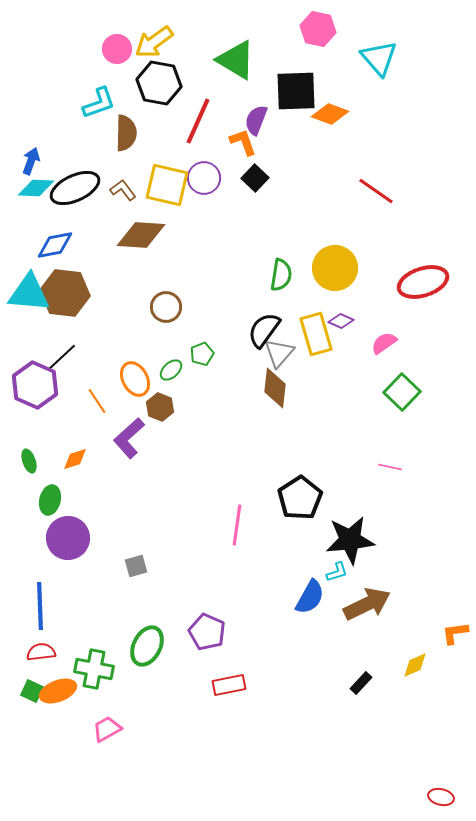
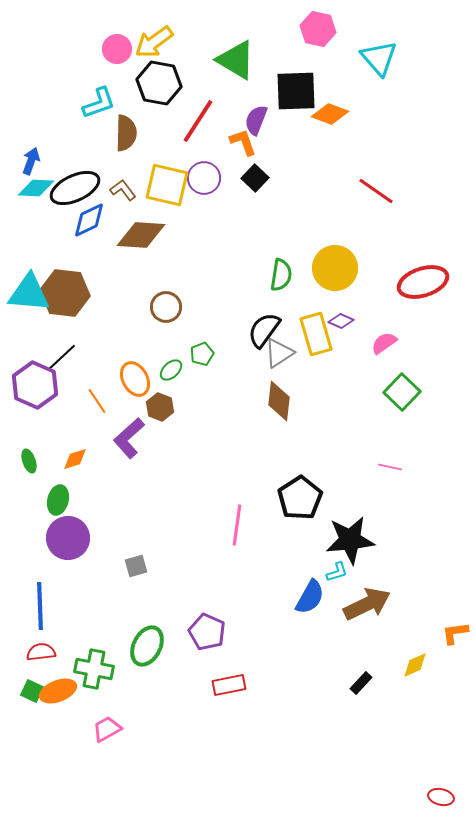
red line at (198, 121): rotated 9 degrees clockwise
blue diamond at (55, 245): moved 34 px right, 25 px up; rotated 15 degrees counterclockwise
gray triangle at (279, 353): rotated 16 degrees clockwise
brown diamond at (275, 388): moved 4 px right, 13 px down
green ellipse at (50, 500): moved 8 px right
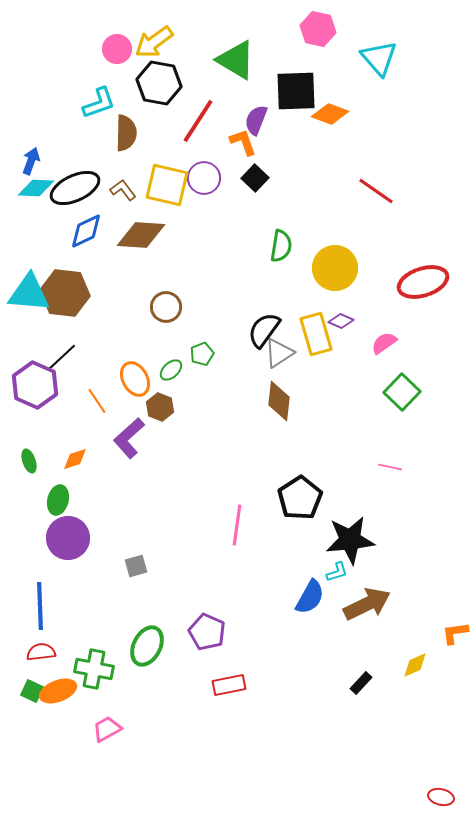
blue diamond at (89, 220): moved 3 px left, 11 px down
green semicircle at (281, 275): moved 29 px up
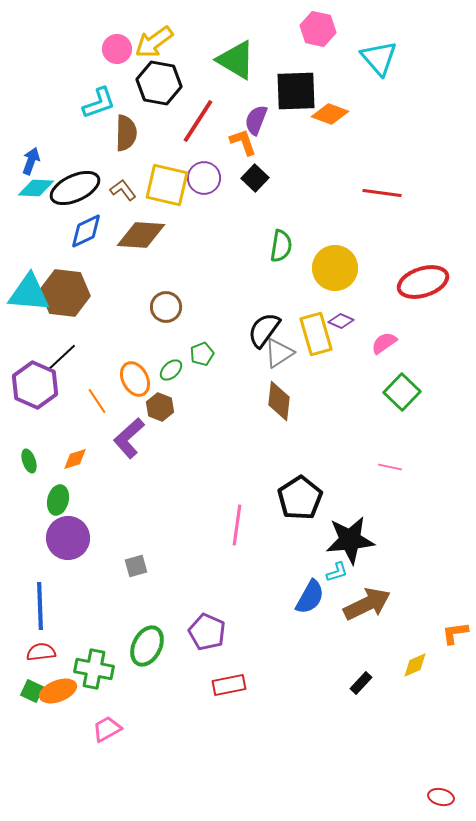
red line at (376, 191): moved 6 px right, 2 px down; rotated 27 degrees counterclockwise
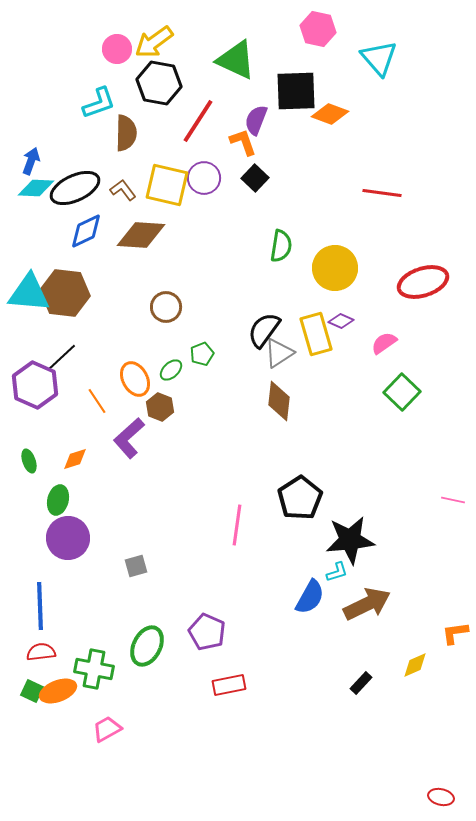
green triangle at (236, 60): rotated 6 degrees counterclockwise
pink line at (390, 467): moved 63 px right, 33 px down
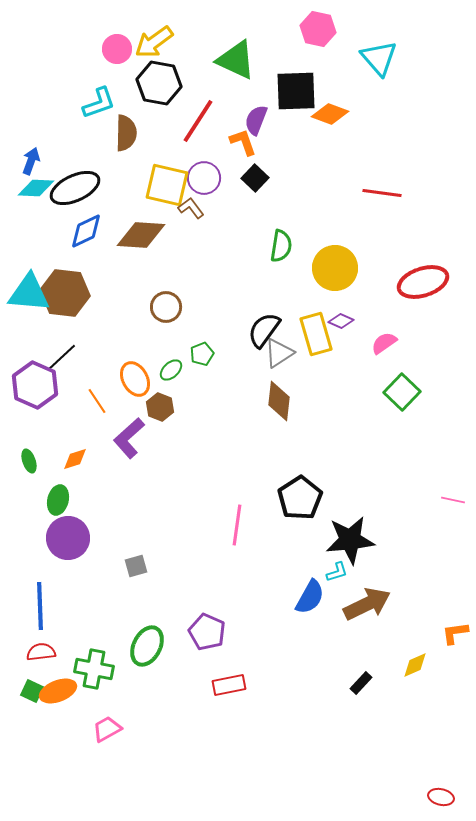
brown L-shape at (123, 190): moved 68 px right, 18 px down
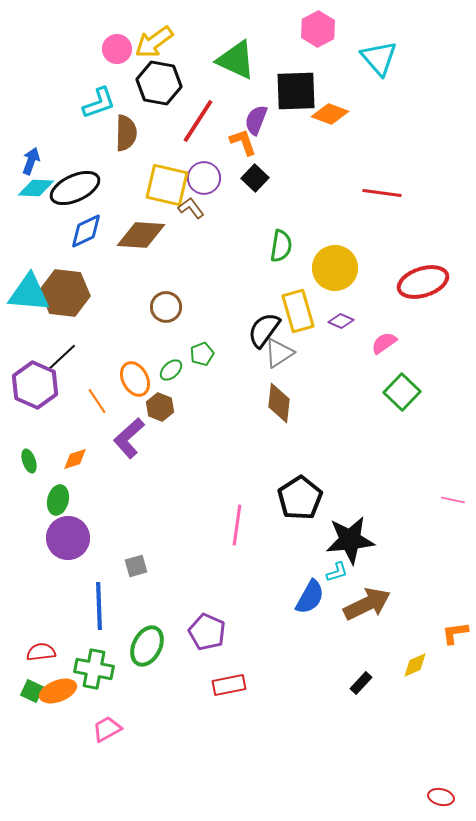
pink hexagon at (318, 29): rotated 20 degrees clockwise
yellow rectangle at (316, 334): moved 18 px left, 23 px up
brown diamond at (279, 401): moved 2 px down
blue line at (40, 606): moved 59 px right
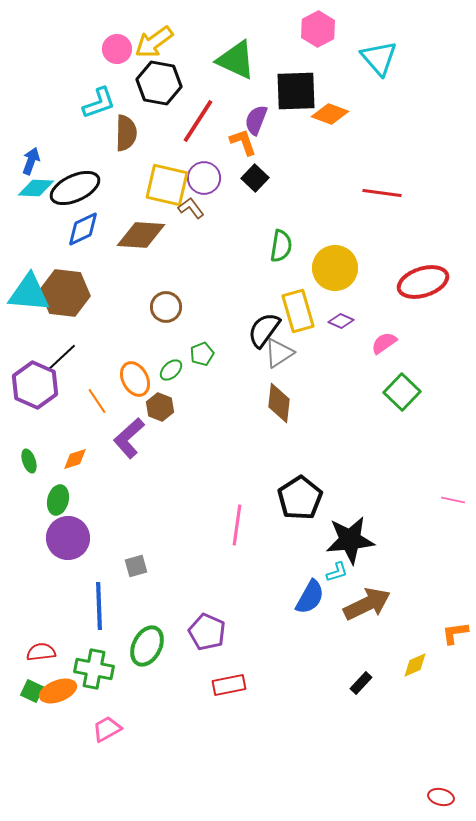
blue diamond at (86, 231): moved 3 px left, 2 px up
